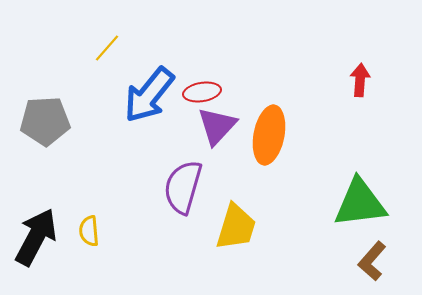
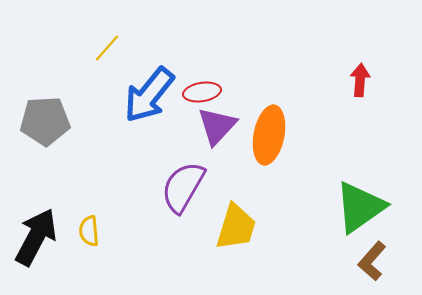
purple semicircle: rotated 14 degrees clockwise
green triangle: moved 4 px down; rotated 28 degrees counterclockwise
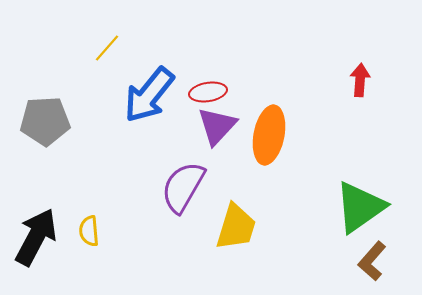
red ellipse: moved 6 px right
